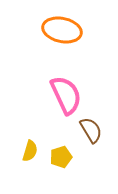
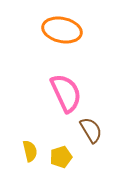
pink semicircle: moved 2 px up
yellow semicircle: rotated 30 degrees counterclockwise
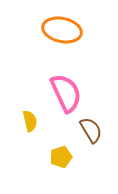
yellow semicircle: moved 30 px up
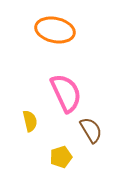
orange ellipse: moved 7 px left
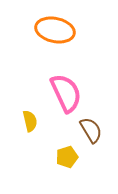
yellow pentagon: moved 6 px right
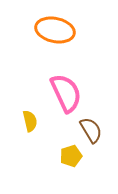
yellow pentagon: moved 4 px right, 1 px up
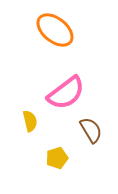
orange ellipse: rotated 27 degrees clockwise
pink semicircle: rotated 78 degrees clockwise
yellow pentagon: moved 14 px left, 2 px down
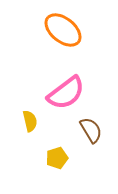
orange ellipse: moved 8 px right
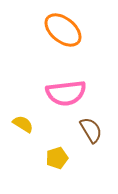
pink semicircle: rotated 30 degrees clockwise
yellow semicircle: moved 7 px left, 3 px down; rotated 45 degrees counterclockwise
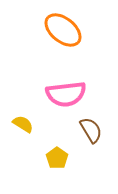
pink semicircle: moved 1 px down
yellow pentagon: rotated 20 degrees counterclockwise
